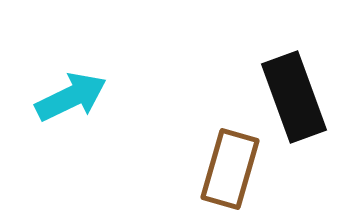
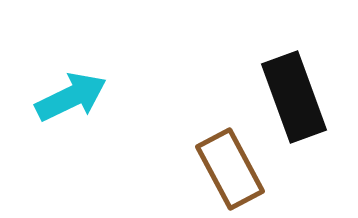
brown rectangle: rotated 44 degrees counterclockwise
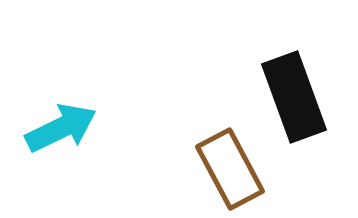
cyan arrow: moved 10 px left, 31 px down
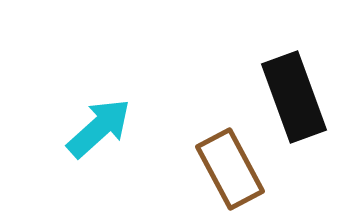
cyan arrow: moved 38 px right; rotated 16 degrees counterclockwise
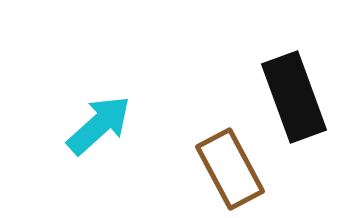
cyan arrow: moved 3 px up
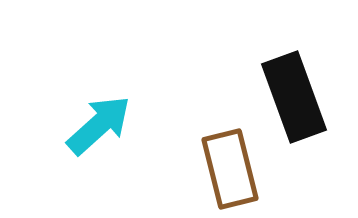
brown rectangle: rotated 14 degrees clockwise
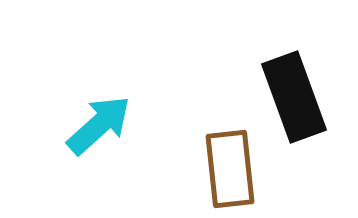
brown rectangle: rotated 8 degrees clockwise
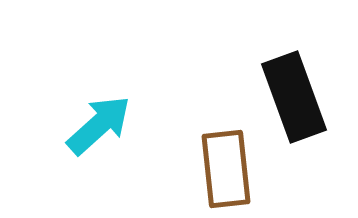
brown rectangle: moved 4 px left
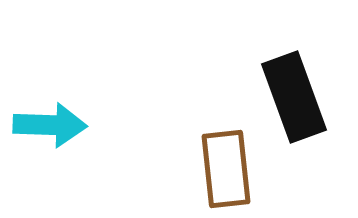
cyan arrow: moved 49 px left; rotated 44 degrees clockwise
